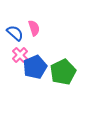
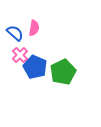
pink semicircle: rotated 28 degrees clockwise
blue pentagon: rotated 25 degrees counterclockwise
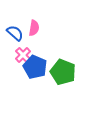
pink cross: moved 3 px right
green pentagon: rotated 25 degrees counterclockwise
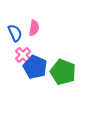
blue semicircle: rotated 24 degrees clockwise
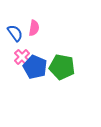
blue semicircle: rotated 12 degrees counterclockwise
pink cross: moved 1 px left, 2 px down
green pentagon: moved 1 px left, 5 px up; rotated 10 degrees counterclockwise
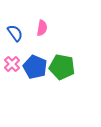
pink semicircle: moved 8 px right
pink cross: moved 10 px left, 7 px down
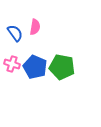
pink semicircle: moved 7 px left, 1 px up
pink cross: rotated 28 degrees counterclockwise
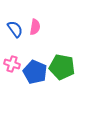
blue semicircle: moved 4 px up
blue pentagon: moved 5 px down
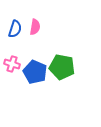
blue semicircle: rotated 54 degrees clockwise
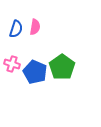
blue semicircle: moved 1 px right
green pentagon: rotated 25 degrees clockwise
